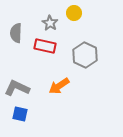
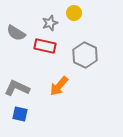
gray star: rotated 21 degrees clockwise
gray semicircle: rotated 60 degrees counterclockwise
orange arrow: rotated 15 degrees counterclockwise
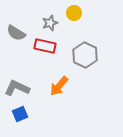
blue square: rotated 35 degrees counterclockwise
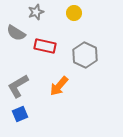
gray star: moved 14 px left, 11 px up
gray L-shape: moved 1 px right, 2 px up; rotated 55 degrees counterclockwise
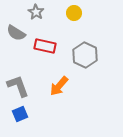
gray star: rotated 21 degrees counterclockwise
gray L-shape: rotated 100 degrees clockwise
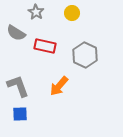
yellow circle: moved 2 px left
blue square: rotated 21 degrees clockwise
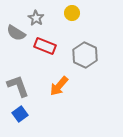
gray star: moved 6 px down
red rectangle: rotated 10 degrees clockwise
blue square: rotated 35 degrees counterclockwise
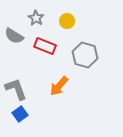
yellow circle: moved 5 px left, 8 px down
gray semicircle: moved 2 px left, 3 px down
gray hexagon: rotated 10 degrees counterclockwise
gray L-shape: moved 2 px left, 3 px down
